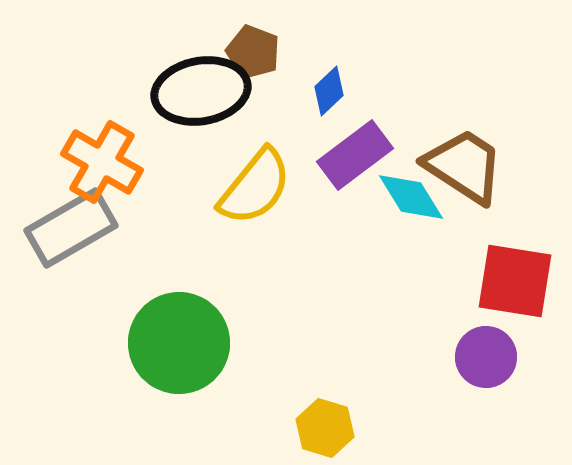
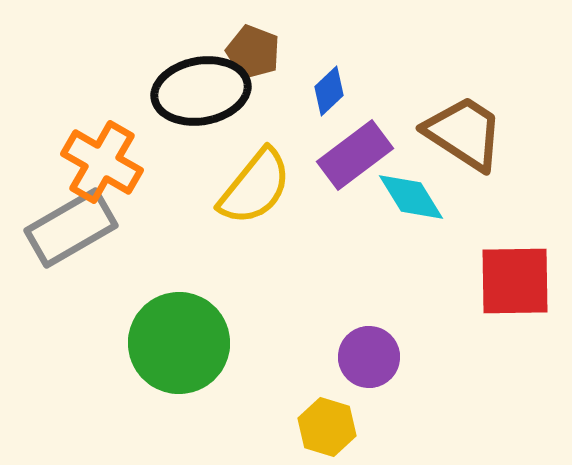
brown trapezoid: moved 33 px up
red square: rotated 10 degrees counterclockwise
purple circle: moved 117 px left
yellow hexagon: moved 2 px right, 1 px up
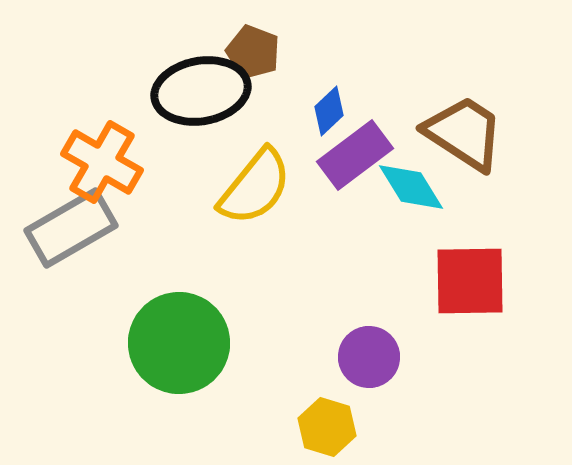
blue diamond: moved 20 px down
cyan diamond: moved 10 px up
red square: moved 45 px left
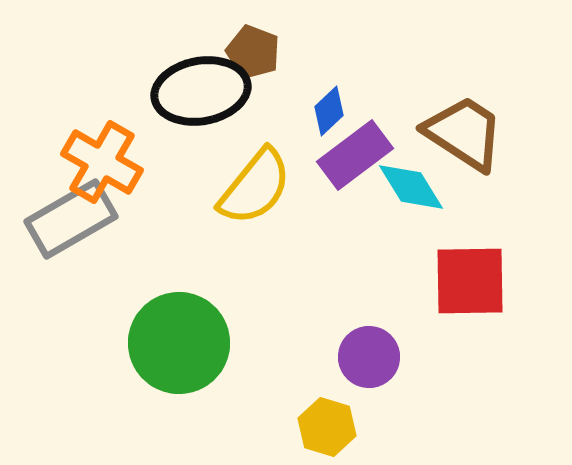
gray rectangle: moved 9 px up
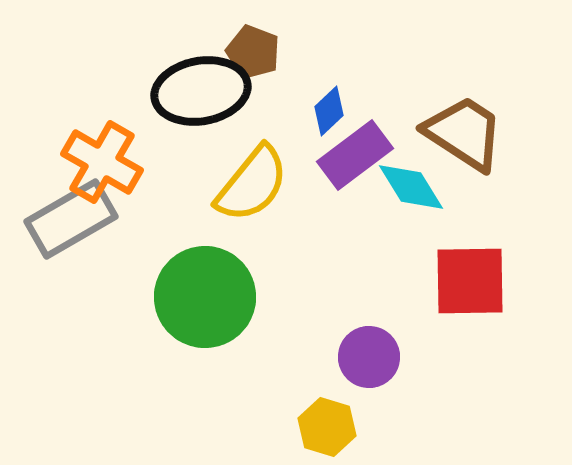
yellow semicircle: moved 3 px left, 3 px up
green circle: moved 26 px right, 46 px up
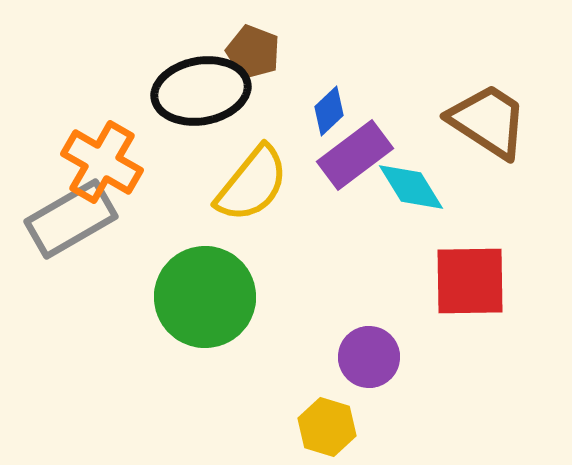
brown trapezoid: moved 24 px right, 12 px up
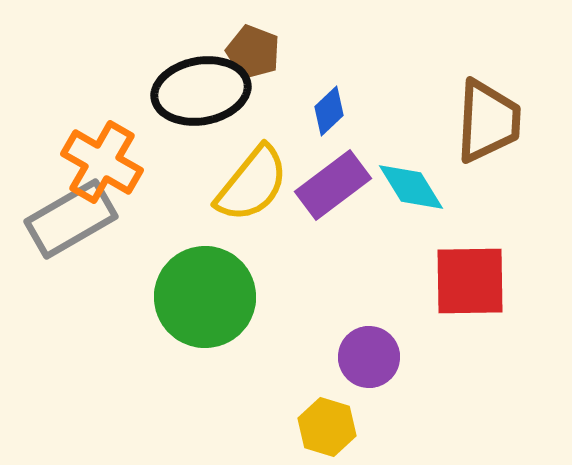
brown trapezoid: rotated 60 degrees clockwise
purple rectangle: moved 22 px left, 30 px down
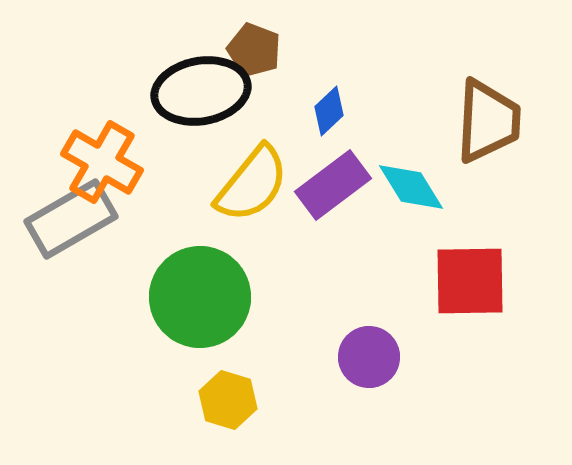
brown pentagon: moved 1 px right, 2 px up
green circle: moved 5 px left
yellow hexagon: moved 99 px left, 27 px up
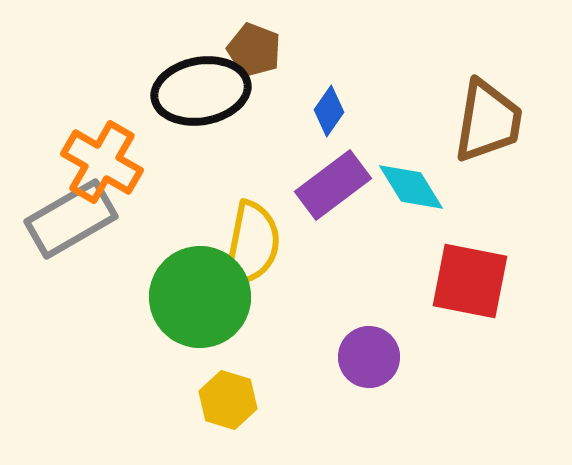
blue diamond: rotated 12 degrees counterclockwise
brown trapezoid: rotated 6 degrees clockwise
yellow semicircle: moved 60 px down; rotated 28 degrees counterclockwise
red square: rotated 12 degrees clockwise
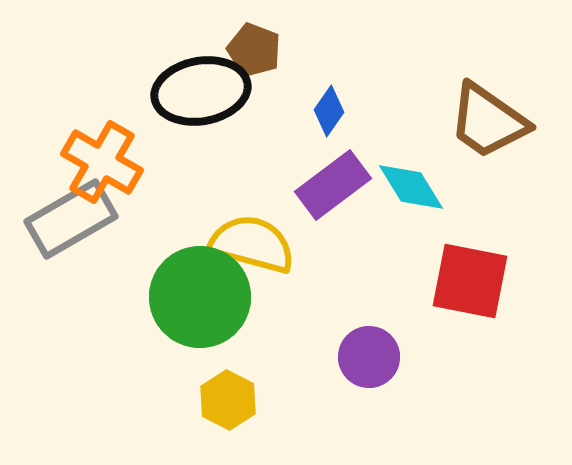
brown trapezoid: rotated 116 degrees clockwise
yellow semicircle: rotated 86 degrees counterclockwise
yellow hexagon: rotated 10 degrees clockwise
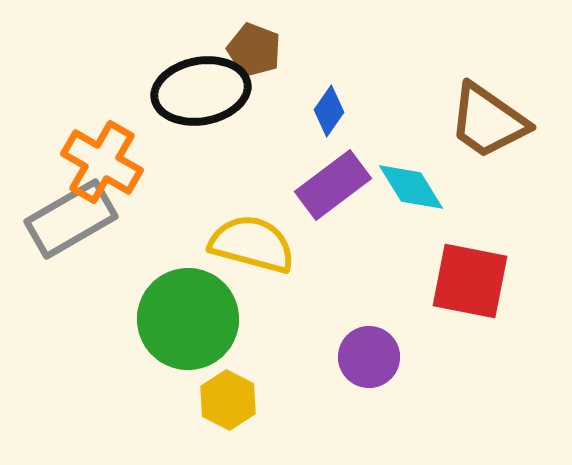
green circle: moved 12 px left, 22 px down
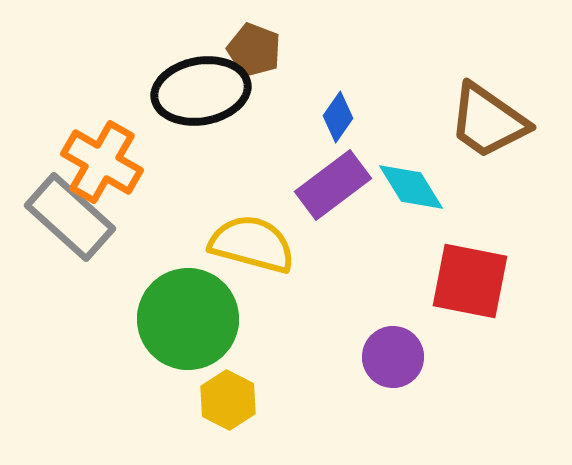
blue diamond: moved 9 px right, 6 px down
gray rectangle: moved 1 px left, 2 px up; rotated 72 degrees clockwise
purple circle: moved 24 px right
